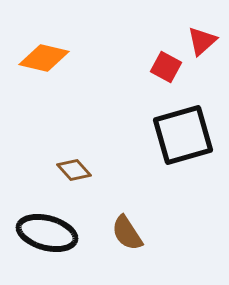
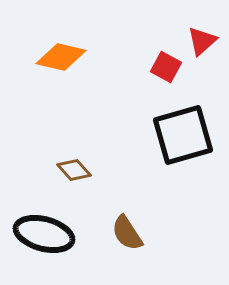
orange diamond: moved 17 px right, 1 px up
black ellipse: moved 3 px left, 1 px down
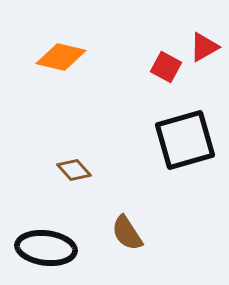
red triangle: moved 2 px right, 6 px down; rotated 12 degrees clockwise
black square: moved 2 px right, 5 px down
black ellipse: moved 2 px right, 14 px down; rotated 8 degrees counterclockwise
